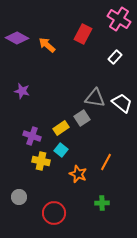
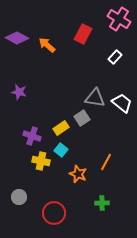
purple star: moved 3 px left, 1 px down
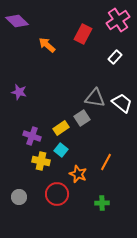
pink cross: moved 1 px left, 1 px down; rotated 25 degrees clockwise
purple diamond: moved 17 px up; rotated 15 degrees clockwise
red circle: moved 3 px right, 19 px up
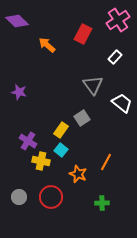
gray triangle: moved 2 px left, 13 px up; rotated 45 degrees clockwise
yellow rectangle: moved 2 px down; rotated 21 degrees counterclockwise
purple cross: moved 4 px left, 5 px down; rotated 12 degrees clockwise
red circle: moved 6 px left, 3 px down
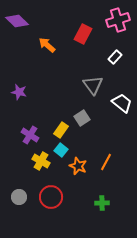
pink cross: rotated 15 degrees clockwise
purple cross: moved 2 px right, 6 px up
yellow cross: rotated 18 degrees clockwise
orange star: moved 8 px up
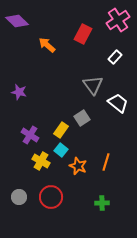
pink cross: rotated 15 degrees counterclockwise
white trapezoid: moved 4 px left
orange line: rotated 12 degrees counterclockwise
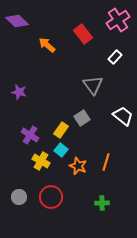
red rectangle: rotated 66 degrees counterclockwise
white trapezoid: moved 5 px right, 13 px down
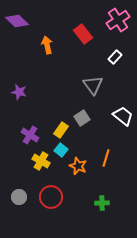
orange arrow: rotated 36 degrees clockwise
orange line: moved 4 px up
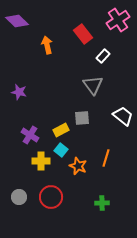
white rectangle: moved 12 px left, 1 px up
gray square: rotated 28 degrees clockwise
yellow rectangle: rotated 28 degrees clockwise
yellow cross: rotated 30 degrees counterclockwise
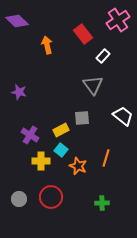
gray circle: moved 2 px down
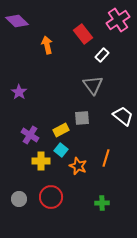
white rectangle: moved 1 px left, 1 px up
purple star: rotated 21 degrees clockwise
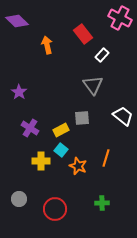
pink cross: moved 2 px right, 2 px up; rotated 30 degrees counterclockwise
purple cross: moved 7 px up
red circle: moved 4 px right, 12 px down
